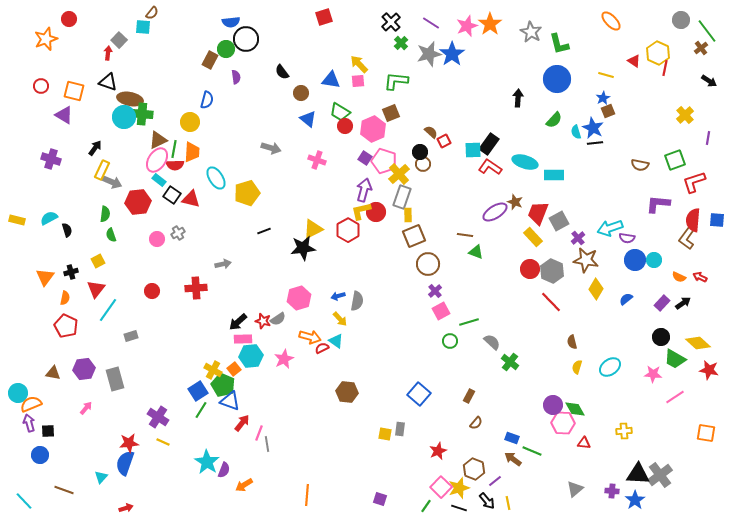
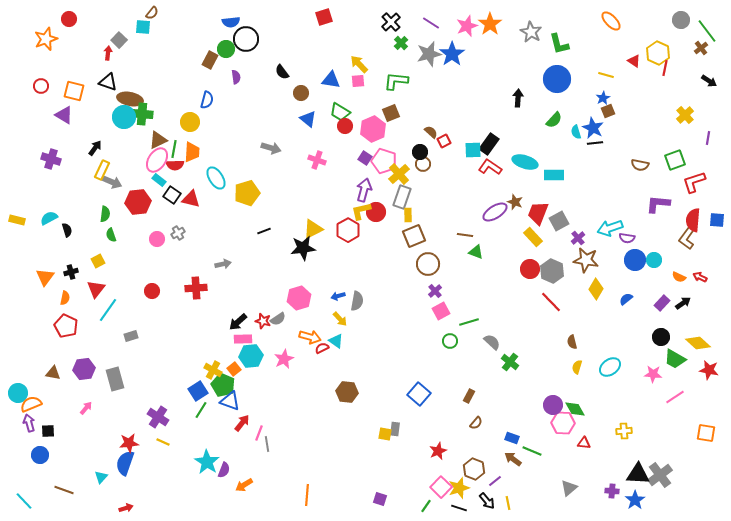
gray rectangle at (400, 429): moved 5 px left
gray triangle at (575, 489): moved 6 px left, 1 px up
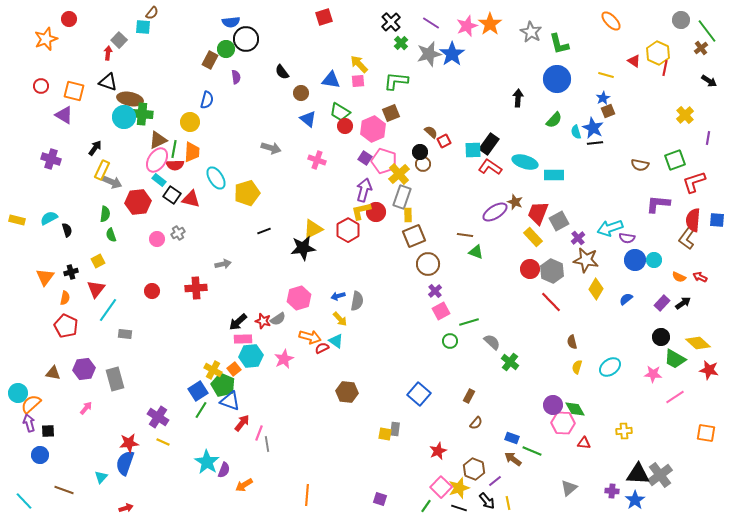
gray rectangle at (131, 336): moved 6 px left, 2 px up; rotated 24 degrees clockwise
orange semicircle at (31, 404): rotated 20 degrees counterclockwise
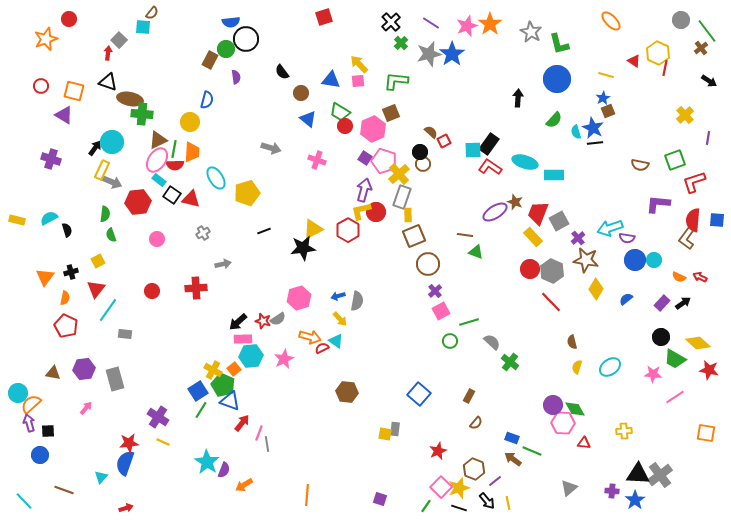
cyan circle at (124, 117): moved 12 px left, 25 px down
gray cross at (178, 233): moved 25 px right
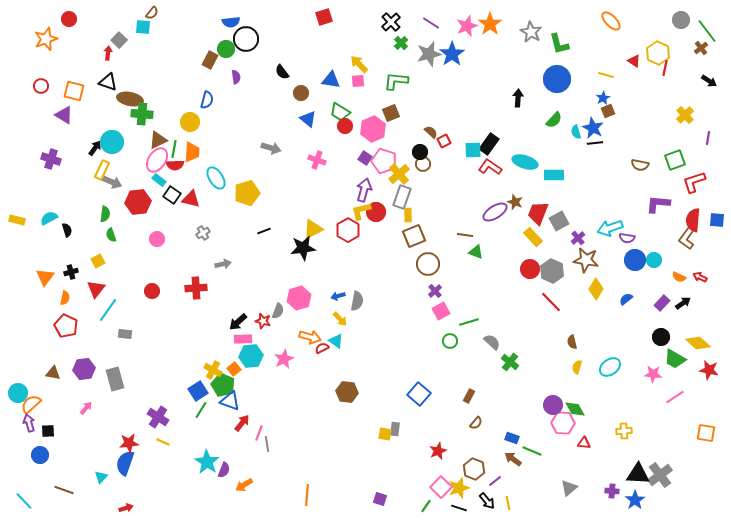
gray semicircle at (278, 319): moved 8 px up; rotated 35 degrees counterclockwise
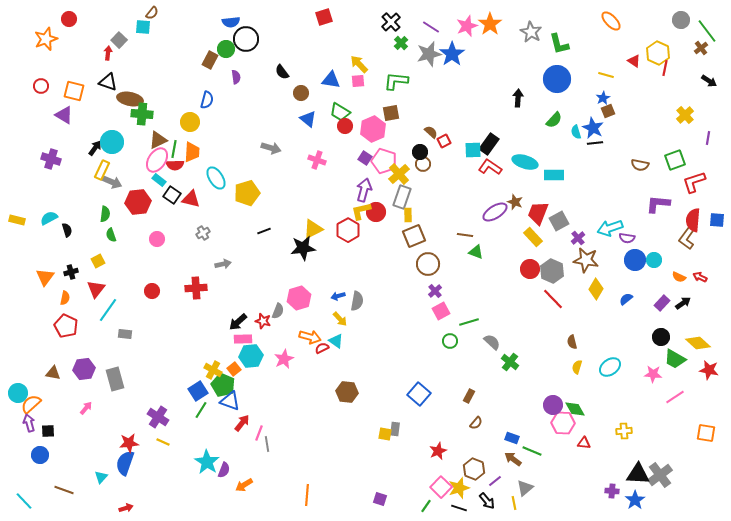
purple line at (431, 23): moved 4 px down
brown square at (391, 113): rotated 12 degrees clockwise
red line at (551, 302): moved 2 px right, 3 px up
gray triangle at (569, 488): moved 44 px left
yellow line at (508, 503): moved 6 px right
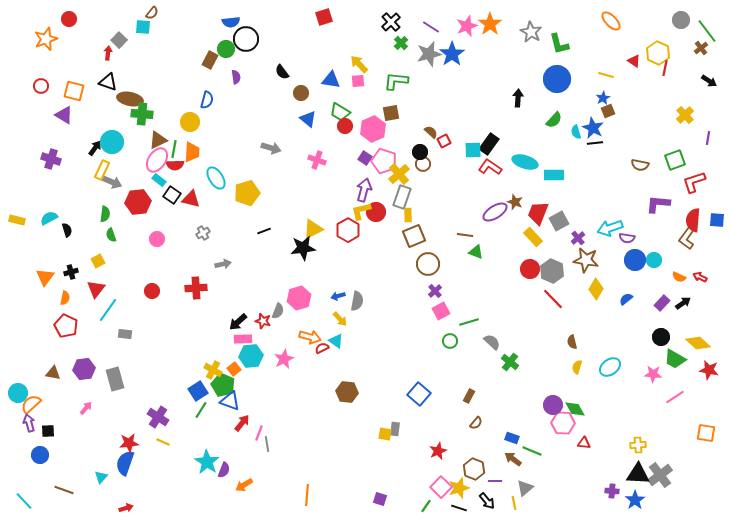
yellow cross at (624, 431): moved 14 px right, 14 px down
purple line at (495, 481): rotated 40 degrees clockwise
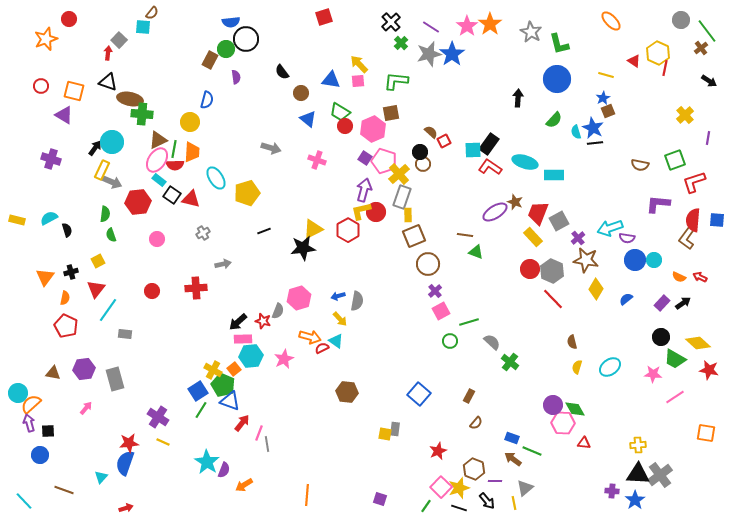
pink star at (467, 26): rotated 15 degrees counterclockwise
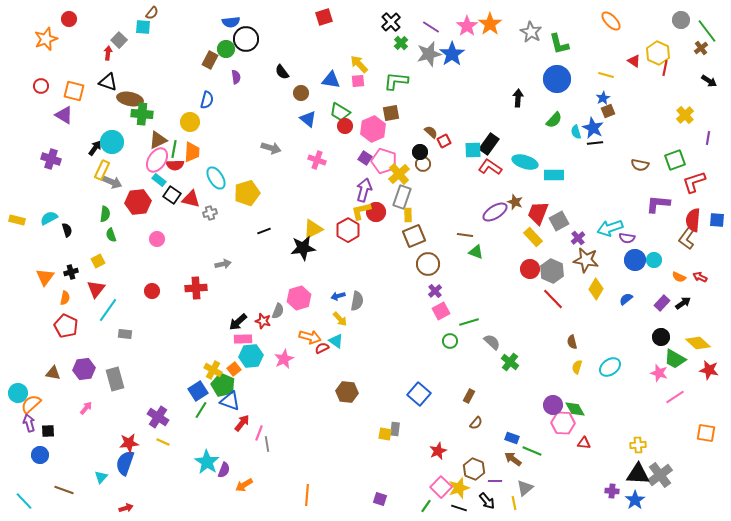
gray cross at (203, 233): moved 7 px right, 20 px up; rotated 16 degrees clockwise
pink star at (653, 374): moved 6 px right, 1 px up; rotated 12 degrees clockwise
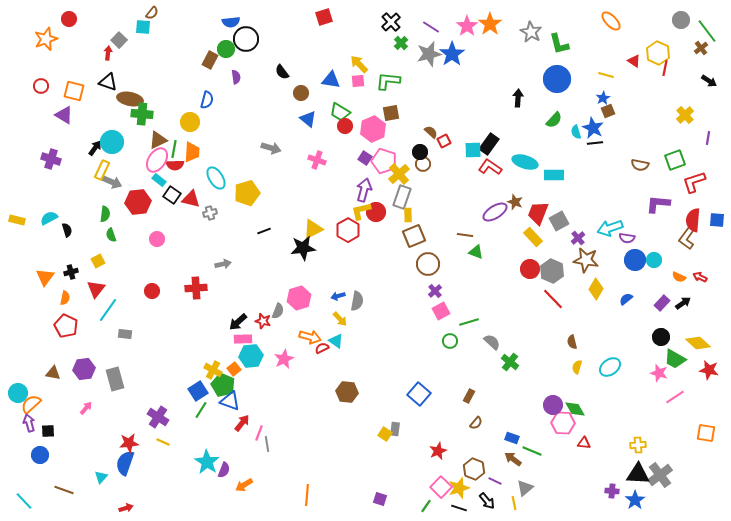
green L-shape at (396, 81): moved 8 px left
yellow square at (385, 434): rotated 24 degrees clockwise
purple line at (495, 481): rotated 24 degrees clockwise
